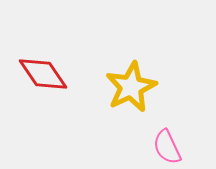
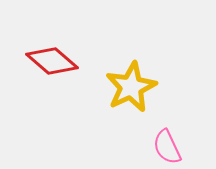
red diamond: moved 9 px right, 13 px up; rotated 15 degrees counterclockwise
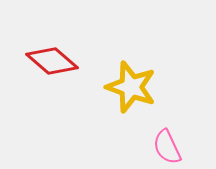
yellow star: rotated 27 degrees counterclockwise
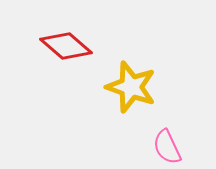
red diamond: moved 14 px right, 15 px up
